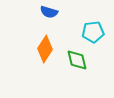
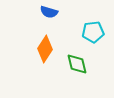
green diamond: moved 4 px down
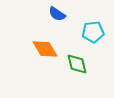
blue semicircle: moved 8 px right, 2 px down; rotated 18 degrees clockwise
orange diamond: rotated 64 degrees counterclockwise
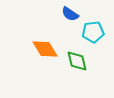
blue semicircle: moved 13 px right
green diamond: moved 3 px up
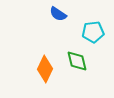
blue semicircle: moved 12 px left
orange diamond: moved 20 px down; rotated 56 degrees clockwise
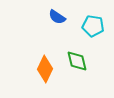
blue semicircle: moved 1 px left, 3 px down
cyan pentagon: moved 6 px up; rotated 15 degrees clockwise
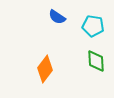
green diamond: moved 19 px right; rotated 10 degrees clockwise
orange diamond: rotated 12 degrees clockwise
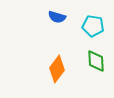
blue semicircle: rotated 18 degrees counterclockwise
orange diamond: moved 12 px right
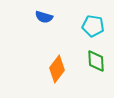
blue semicircle: moved 13 px left
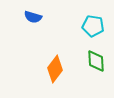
blue semicircle: moved 11 px left
orange diamond: moved 2 px left
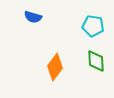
orange diamond: moved 2 px up
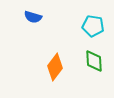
green diamond: moved 2 px left
